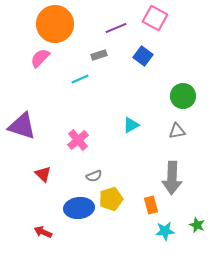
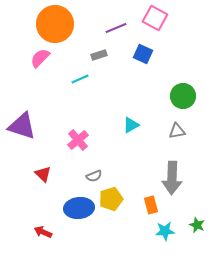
blue square: moved 2 px up; rotated 12 degrees counterclockwise
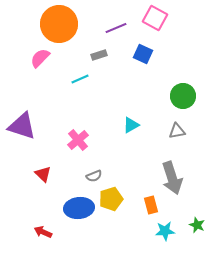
orange circle: moved 4 px right
gray arrow: rotated 20 degrees counterclockwise
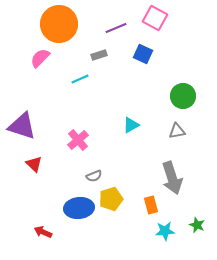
red triangle: moved 9 px left, 10 px up
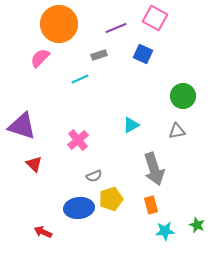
gray arrow: moved 18 px left, 9 px up
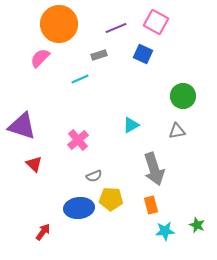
pink square: moved 1 px right, 4 px down
yellow pentagon: rotated 20 degrees clockwise
red arrow: rotated 102 degrees clockwise
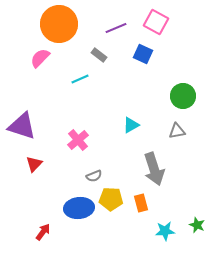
gray rectangle: rotated 56 degrees clockwise
red triangle: rotated 30 degrees clockwise
orange rectangle: moved 10 px left, 2 px up
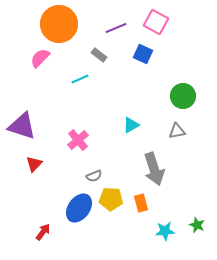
blue ellipse: rotated 48 degrees counterclockwise
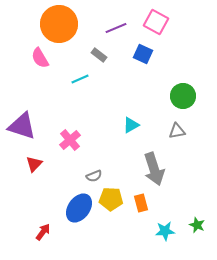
pink semicircle: rotated 75 degrees counterclockwise
pink cross: moved 8 px left
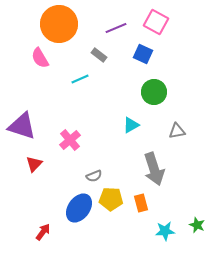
green circle: moved 29 px left, 4 px up
